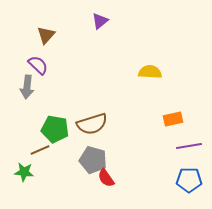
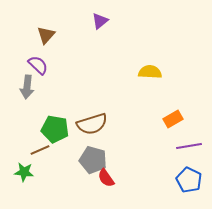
orange rectangle: rotated 18 degrees counterclockwise
blue pentagon: rotated 25 degrees clockwise
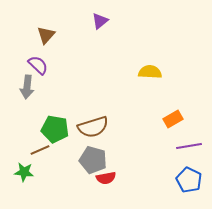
brown semicircle: moved 1 px right, 3 px down
red semicircle: rotated 66 degrees counterclockwise
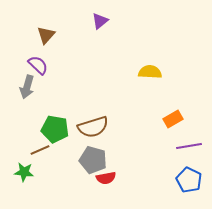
gray arrow: rotated 10 degrees clockwise
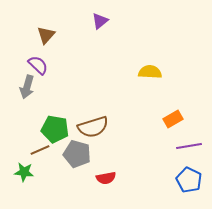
gray pentagon: moved 16 px left, 6 px up
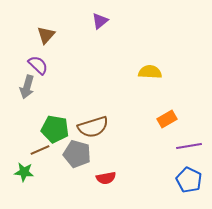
orange rectangle: moved 6 px left
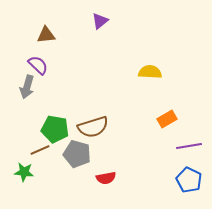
brown triangle: rotated 42 degrees clockwise
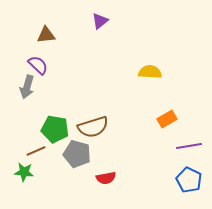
brown line: moved 4 px left, 1 px down
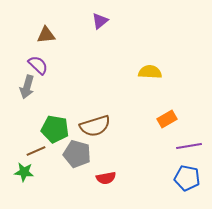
brown semicircle: moved 2 px right, 1 px up
blue pentagon: moved 2 px left, 2 px up; rotated 15 degrees counterclockwise
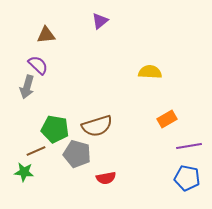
brown semicircle: moved 2 px right
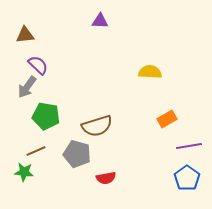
purple triangle: rotated 42 degrees clockwise
brown triangle: moved 21 px left
gray arrow: rotated 20 degrees clockwise
green pentagon: moved 9 px left, 13 px up
blue pentagon: rotated 25 degrees clockwise
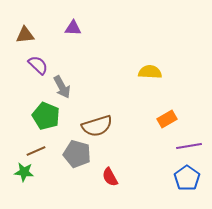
purple triangle: moved 27 px left, 7 px down
gray arrow: moved 35 px right; rotated 65 degrees counterclockwise
green pentagon: rotated 12 degrees clockwise
red semicircle: moved 4 px right, 1 px up; rotated 72 degrees clockwise
